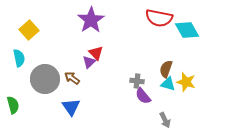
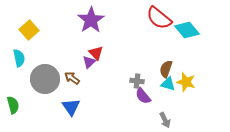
red semicircle: rotated 28 degrees clockwise
cyan diamond: rotated 10 degrees counterclockwise
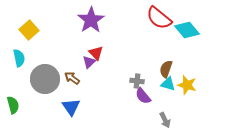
yellow star: moved 1 px right, 3 px down
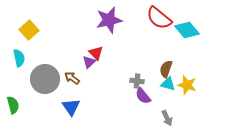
purple star: moved 18 px right; rotated 20 degrees clockwise
gray arrow: moved 2 px right, 2 px up
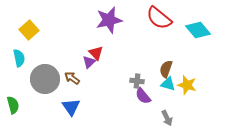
cyan diamond: moved 11 px right
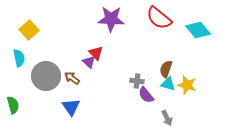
purple star: moved 2 px right, 1 px up; rotated 16 degrees clockwise
purple triangle: rotated 32 degrees counterclockwise
gray circle: moved 1 px right, 3 px up
purple semicircle: moved 3 px right, 1 px up
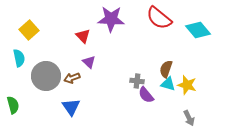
red triangle: moved 13 px left, 17 px up
brown arrow: rotated 56 degrees counterclockwise
gray arrow: moved 22 px right
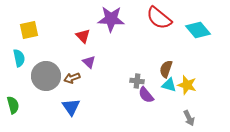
yellow square: rotated 30 degrees clockwise
cyan triangle: moved 1 px right, 1 px down
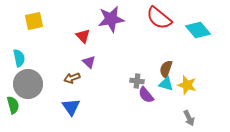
purple star: rotated 12 degrees counterclockwise
yellow square: moved 5 px right, 9 px up
gray circle: moved 18 px left, 8 px down
cyan triangle: moved 3 px left, 1 px up
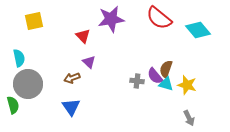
purple semicircle: moved 9 px right, 19 px up
